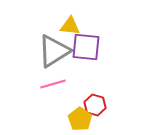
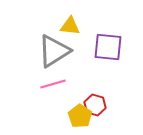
purple square: moved 22 px right
yellow pentagon: moved 3 px up
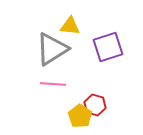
purple square: rotated 24 degrees counterclockwise
gray triangle: moved 2 px left, 2 px up
pink line: rotated 20 degrees clockwise
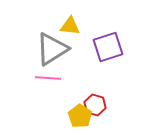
pink line: moved 5 px left, 6 px up
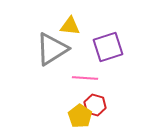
pink line: moved 37 px right
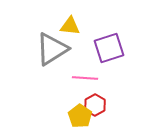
purple square: moved 1 px right, 1 px down
red hexagon: rotated 15 degrees clockwise
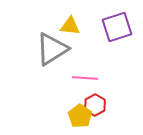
purple square: moved 8 px right, 21 px up
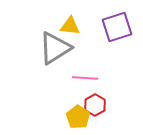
gray triangle: moved 3 px right, 1 px up
yellow pentagon: moved 2 px left, 1 px down
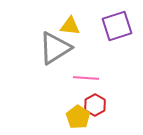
purple square: moved 1 px up
pink line: moved 1 px right
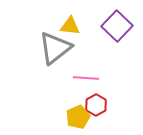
purple square: rotated 28 degrees counterclockwise
gray triangle: rotated 6 degrees counterclockwise
red hexagon: moved 1 px right
yellow pentagon: rotated 15 degrees clockwise
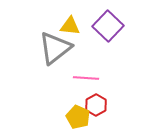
purple square: moved 9 px left
yellow pentagon: rotated 25 degrees counterclockwise
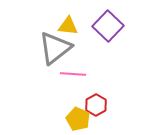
yellow triangle: moved 2 px left
pink line: moved 13 px left, 4 px up
yellow pentagon: moved 2 px down
